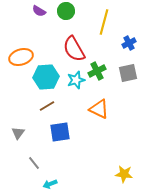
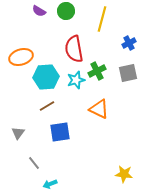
yellow line: moved 2 px left, 3 px up
red semicircle: rotated 20 degrees clockwise
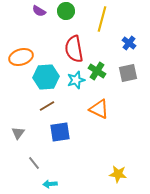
blue cross: rotated 24 degrees counterclockwise
green cross: rotated 30 degrees counterclockwise
yellow star: moved 6 px left
cyan arrow: rotated 16 degrees clockwise
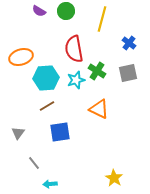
cyan hexagon: moved 1 px down
yellow star: moved 4 px left, 4 px down; rotated 24 degrees clockwise
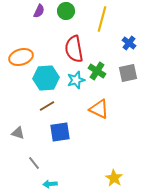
purple semicircle: rotated 96 degrees counterclockwise
gray triangle: rotated 48 degrees counterclockwise
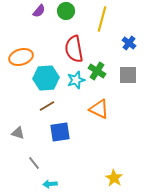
purple semicircle: rotated 16 degrees clockwise
gray square: moved 2 px down; rotated 12 degrees clockwise
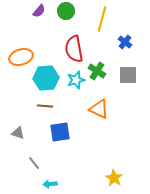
blue cross: moved 4 px left, 1 px up
brown line: moved 2 px left; rotated 35 degrees clockwise
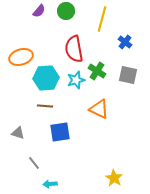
gray square: rotated 12 degrees clockwise
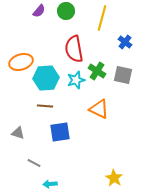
yellow line: moved 1 px up
orange ellipse: moved 5 px down
gray square: moved 5 px left
gray line: rotated 24 degrees counterclockwise
